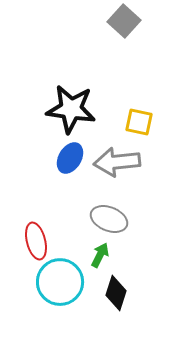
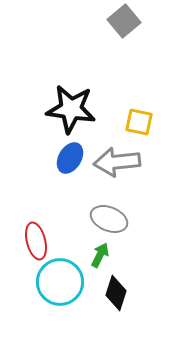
gray square: rotated 8 degrees clockwise
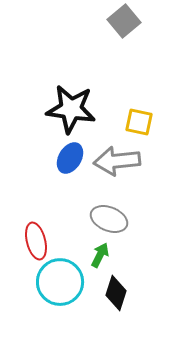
gray arrow: moved 1 px up
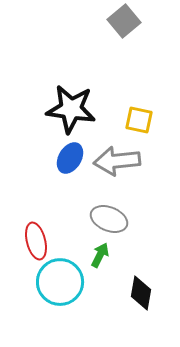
yellow square: moved 2 px up
black diamond: moved 25 px right; rotated 8 degrees counterclockwise
